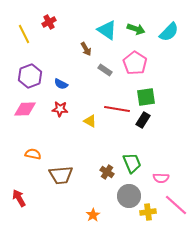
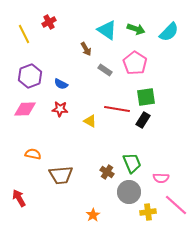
gray circle: moved 4 px up
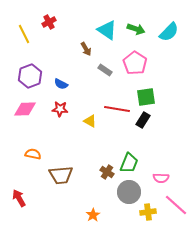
green trapezoid: moved 3 px left; rotated 45 degrees clockwise
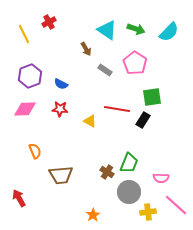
green square: moved 6 px right
orange semicircle: moved 2 px right, 3 px up; rotated 56 degrees clockwise
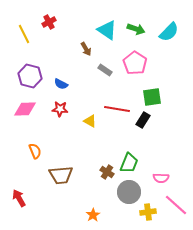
purple hexagon: rotated 25 degrees counterclockwise
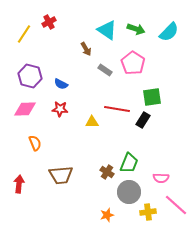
yellow line: rotated 60 degrees clockwise
pink pentagon: moved 2 px left
yellow triangle: moved 2 px right, 1 px down; rotated 32 degrees counterclockwise
orange semicircle: moved 8 px up
red arrow: moved 14 px up; rotated 36 degrees clockwise
orange star: moved 14 px right; rotated 16 degrees clockwise
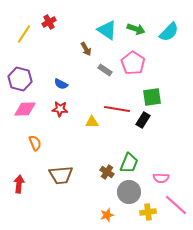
purple hexagon: moved 10 px left, 3 px down
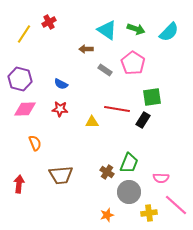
brown arrow: rotated 120 degrees clockwise
yellow cross: moved 1 px right, 1 px down
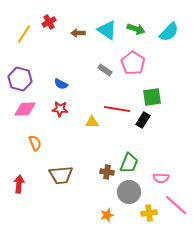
brown arrow: moved 8 px left, 16 px up
brown cross: rotated 24 degrees counterclockwise
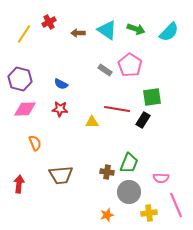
pink pentagon: moved 3 px left, 2 px down
pink line: rotated 25 degrees clockwise
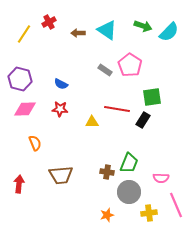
green arrow: moved 7 px right, 3 px up
